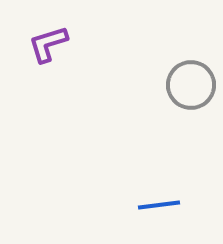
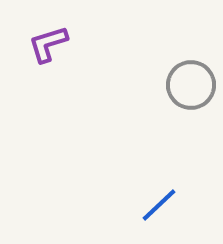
blue line: rotated 36 degrees counterclockwise
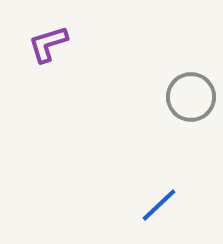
gray circle: moved 12 px down
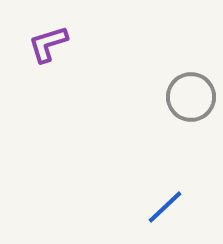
blue line: moved 6 px right, 2 px down
